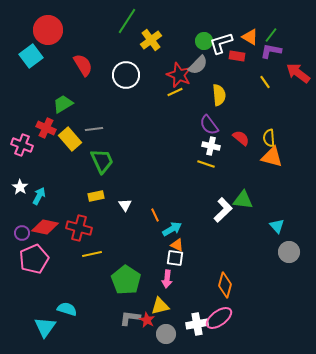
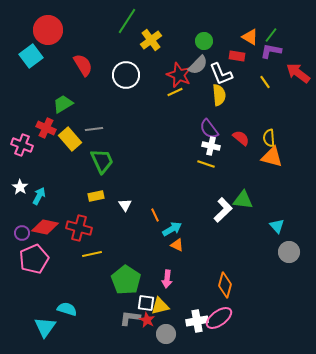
white L-shape at (221, 43): moved 31 px down; rotated 95 degrees counterclockwise
purple semicircle at (209, 125): moved 4 px down
white square at (175, 258): moved 29 px left, 45 px down
white cross at (197, 324): moved 3 px up
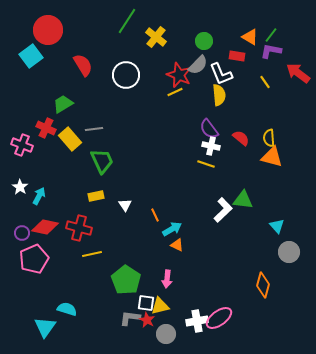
yellow cross at (151, 40): moved 5 px right, 3 px up; rotated 15 degrees counterclockwise
orange diamond at (225, 285): moved 38 px right
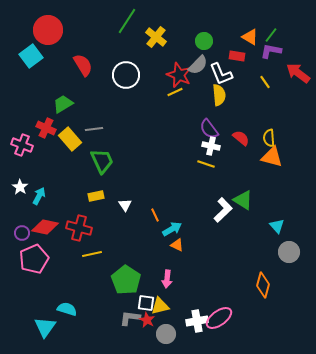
green triangle at (243, 200): rotated 25 degrees clockwise
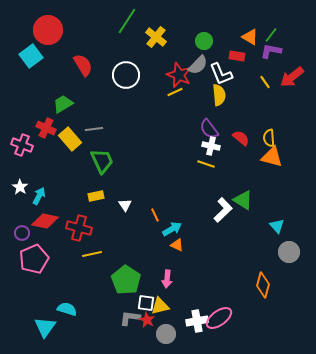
red arrow at (298, 73): moved 6 px left, 4 px down; rotated 75 degrees counterclockwise
red diamond at (45, 227): moved 6 px up
